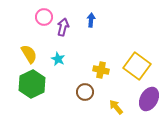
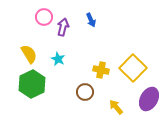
blue arrow: rotated 152 degrees clockwise
yellow square: moved 4 px left, 2 px down; rotated 8 degrees clockwise
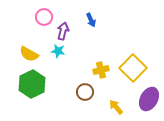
purple arrow: moved 4 px down
yellow semicircle: rotated 150 degrees clockwise
cyan star: moved 8 px up; rotated 16 degrees counterclockwise
yellow cross: rotated 28 degrees counterclockwise
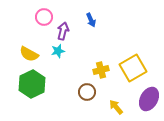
cyan star: rotated 24 degrees counterclockwise
yellow square: rotated 16 degrees clockwise
brown circle: moved 2 px right
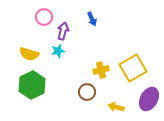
blue arrow: moved 1 px right, 1 px up
yellow semicircle: rotated 12 degrees counterclockwise
green hexagon: moved 1 px down
yellow arrow: rotated 35 degrees counterclockwise
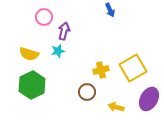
blue arrow: moved 18 px right, 9 px up
purple arrow: moved 1 px right
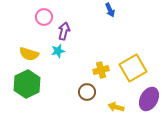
green hexagon: moved 5 px left, 1 px up
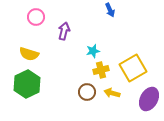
pink circle: moved 8 px left
cyan star: moved 35 px right
yellow arrow: moved 4 px left, 14 px up
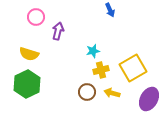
purple arrow: moved 6 px left
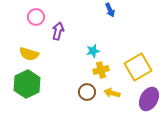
yellow square: moved 5 px right, 1 px up
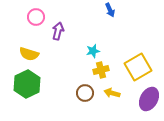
brown circle: moved 2 px left, 1 px down
